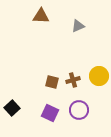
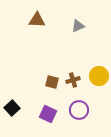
brown triangle: moved 4 px left, 4 px down
purple square: moved 2 px left, 1 px down
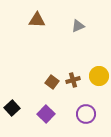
brown square: rotated 24 degrees clockwise
purple circle: moved 7 px right, 4 px down
purple square: moved 2 px left; rotated 18 degrees clockwise
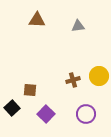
gray triangle: rotated 16 degrees clockwise
brown square: moved 22 px left, 8 px down; rotated 32 degrees counterclockwise
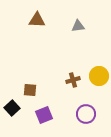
purple square: moved 2 px left, 1 px down; rotated 24 degrees clockwise
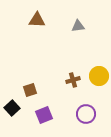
brown square: rotated 24 degrees counterclockwise
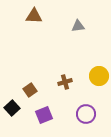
brown triangle: moved 3 px left, 4 px up
brown cross: moved 8 px left, 2 px down
brown square: rotated 16 degrees counterclockwise
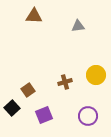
yellow circle: moved 3 px left, 1 px up
brown square: moved 2 px left
purple circle: moved 2 px right, 2 px down
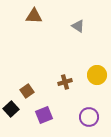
gray triangle: rotated 40 degrees clockwise
yellow circle: moved 1 px right
brown square: moved 1 px left, 1 px down
black square: moved 1 px left, 1 px down
purple circle: moved 1 px right, 1 px down
